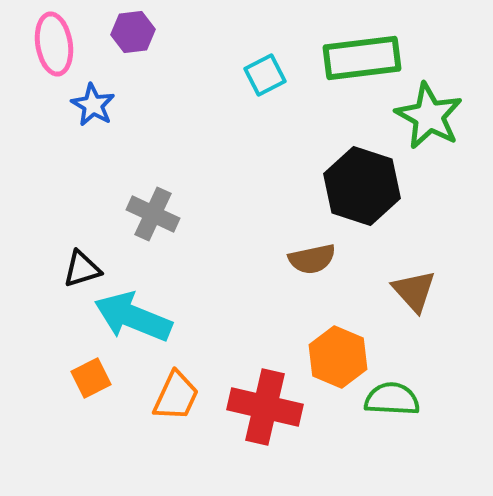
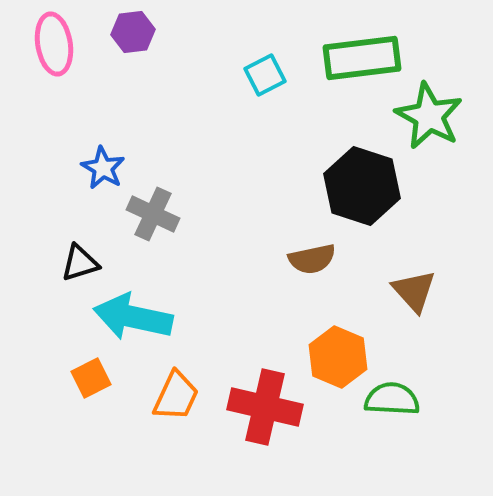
blue star: moved 10 px right, 63 px down
black triangle: moved 2 px left, 6 px up
cyan arrow: rotated 10 degrees counterclockwise
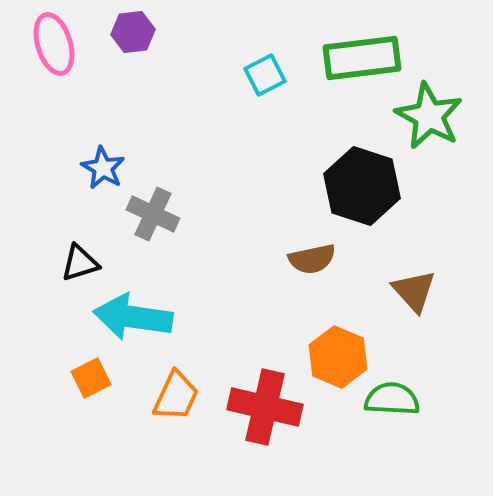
pink ellipse: rotated 8 degrees counterclockwise
cyan arrow: rotated 4 degrees counterclockwise
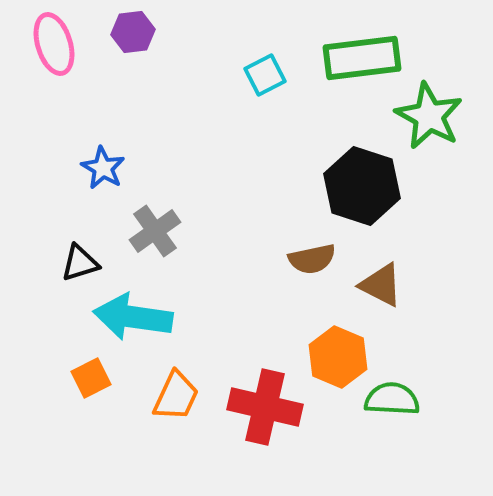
gray cross: moved 2 px right, 17 px down; rotated 30 degrees clockwise
brown triangle: moved 33 px left, 6 px up; rotated 21 degrees counterclockwise
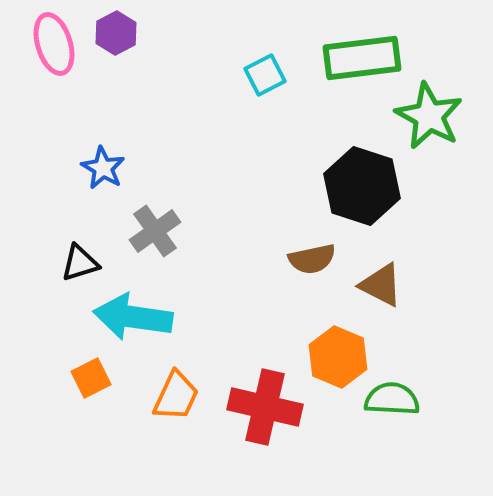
purple hexagon: moved 17 px left, 1 px down; rotated 21 degrees counterclockwise
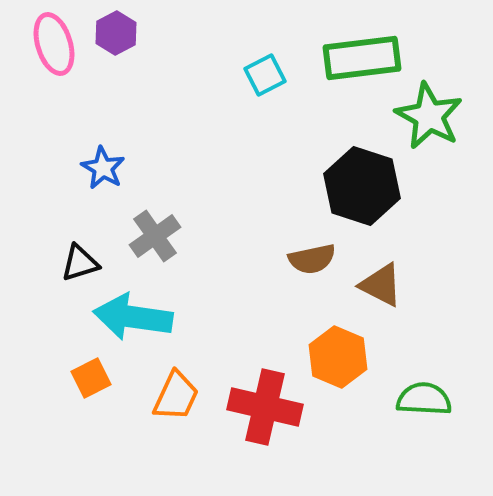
gray cross: moved 5 px down
green semicircle: moved 32 px right
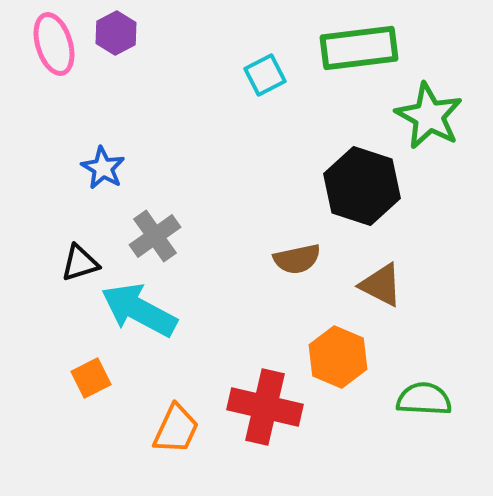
green rectangle: moved 3 px left, 10 px up
brown semicircle: moved 15 px left
cyan arrow: moved 6 px right, 7 px up; rotated 20 degrees clockwise
orange trapezoid: moved 33 px down
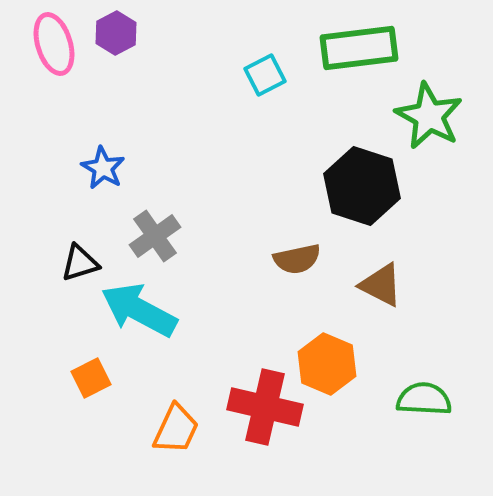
orange hexagon: moved 11 px left, 7 px down
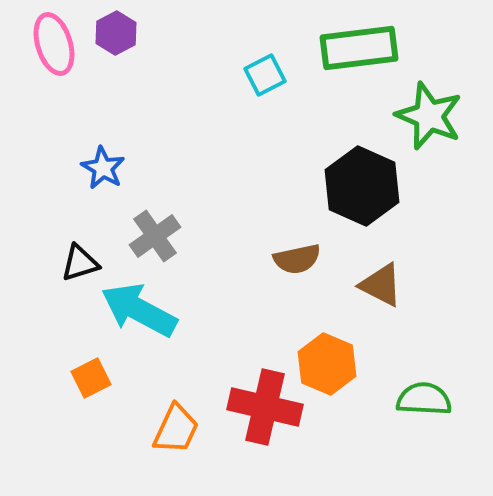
green star: rotated 6 degrees counterclockwise
black hexagon: rotated 6 degrees clockwise
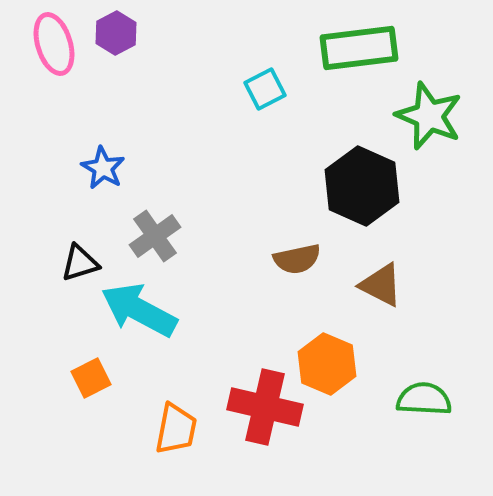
cyan square: moved 14 px down
orange trapezoid: rotated 14 degrees counterclockwise
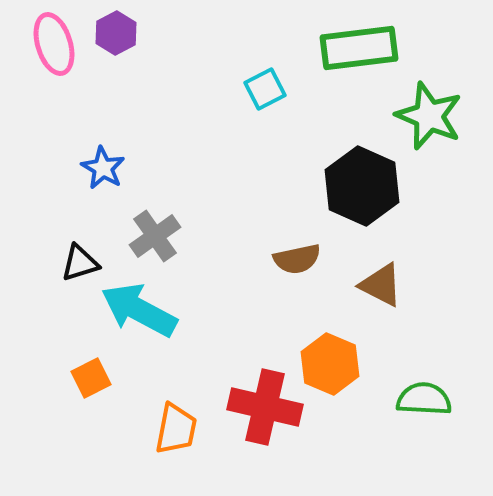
orange hexagon: moved 3 px right
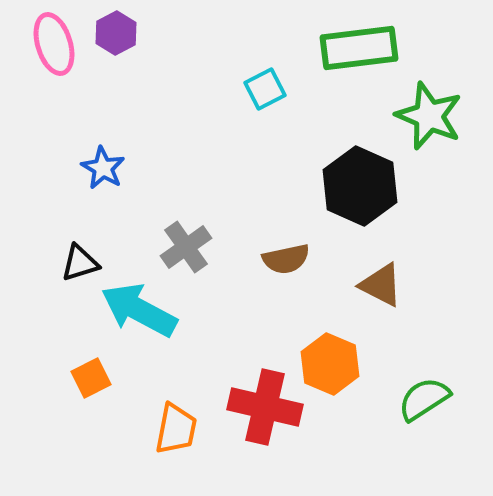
black hexagon: moved 2 px left
gray cross: moved 31 px right, 11 px down
brown semicircle: moved 11 px left
green semicircle: rotated 36 degrees counterclockwise
